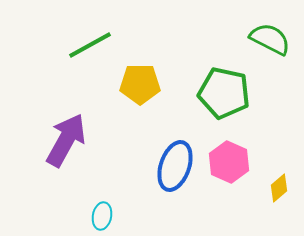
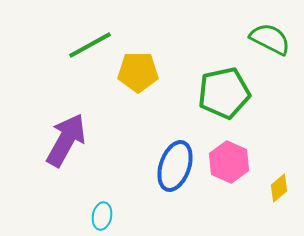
yellow pentagon: moved 2 px left, 12 px up
green pentagon: rotated 24 degrees counterclockwise
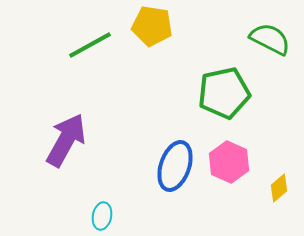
yellow pentagon: moved 14 px right, 46 px up; rotated 9 degrees clockwise
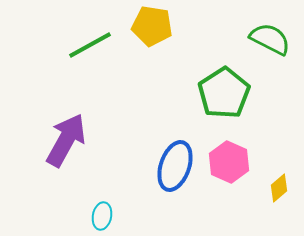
green pentagon: rotated 21 degrees counterclockwise
